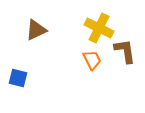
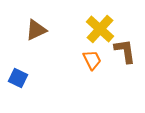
yellow cross: moved 1 px right, 1 px down; rotated 16 degrees clockwise
blue square: rotated 12 degrees clockwise
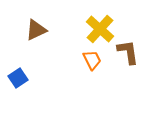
brown L-shape: moved 3 px right, 1 px down
blue square: rotated 30 degrees clockwise
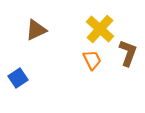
brown L-shape: moved 1 px down; rotated 28 degrees clockwise
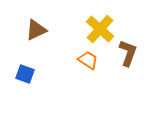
orange trapezoid: moved 4 px left; rotated 30 degrees counterclockwise
blue square: moved 7 px right, 4 px up; rotated 36 degrees counterclockwise
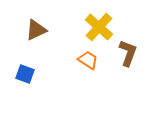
yellow cross: moved 1 px left, 2 px up
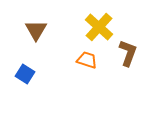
brown triangle: rotated 35 degrees counterclockwise
orange trapezoid: moved 1 px left; rotated 15 degrees counterclockwise
blue square: rotated 12 degrees clockwise
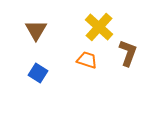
blue square: moved 13 px right, 1 px up
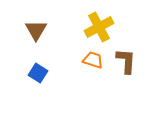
yellow cross: rotated 20 degrees clockwise
brown L-shape: moved 2 px left, 8 px down; rotated 16 degrees counterclockwise
orange trapezoid: moved 6 px right
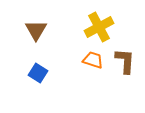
brown L-shape: moved 1 px left
